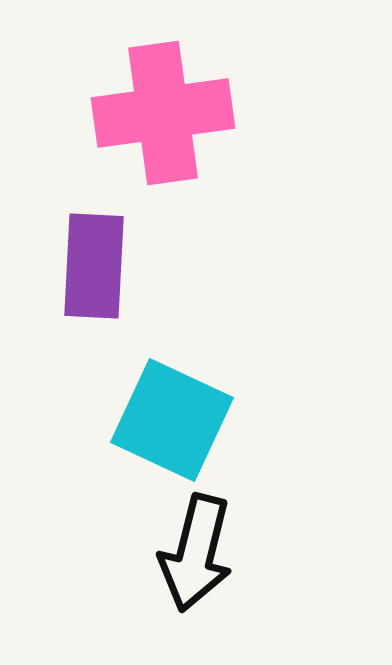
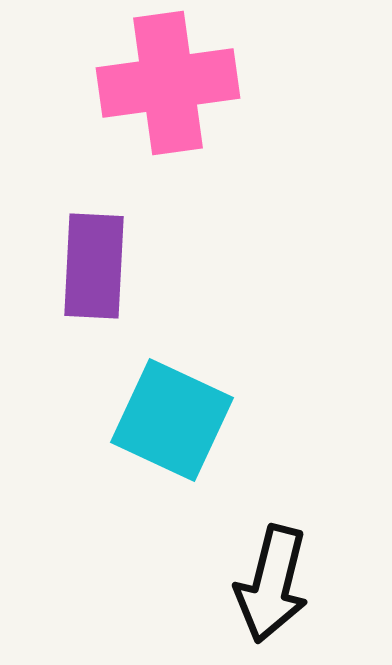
pink cross: moved 5 px right, 30 px up
black arrow: moved 76 px right, 31 px down
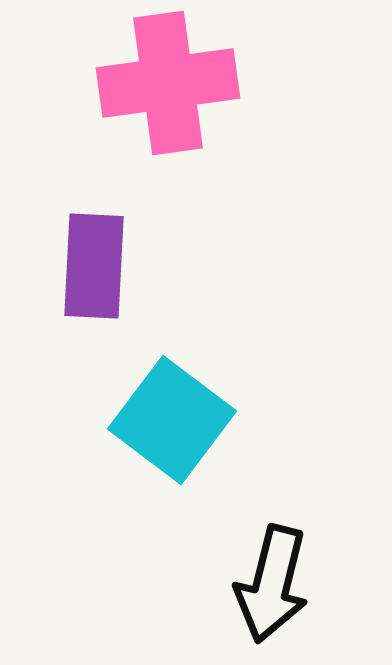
cyan square: rotated 12 degrees clockwise
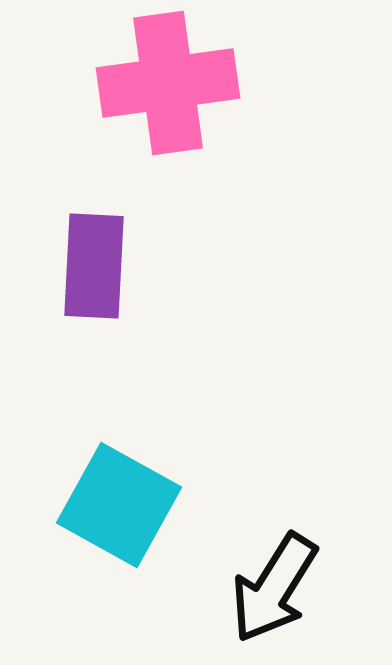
cyan square: moved 53 px left, 85 px down; rotated 8 degrees counterclockwise
black arrow: moved 2 px right, 4 px down; rotated 18 degrees clockwise
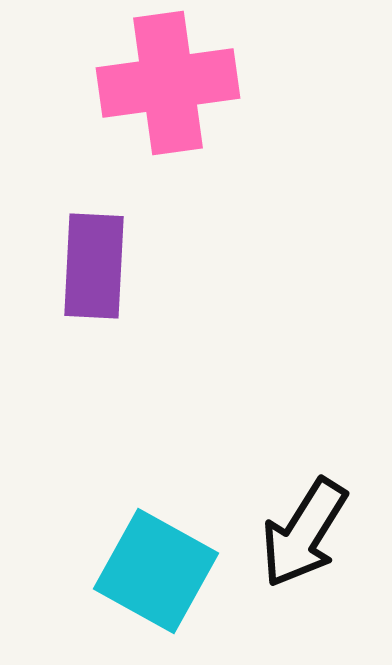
cyan square: moved 37 px right, 66 px down
black arrow: moved 30 px right, 55 px up
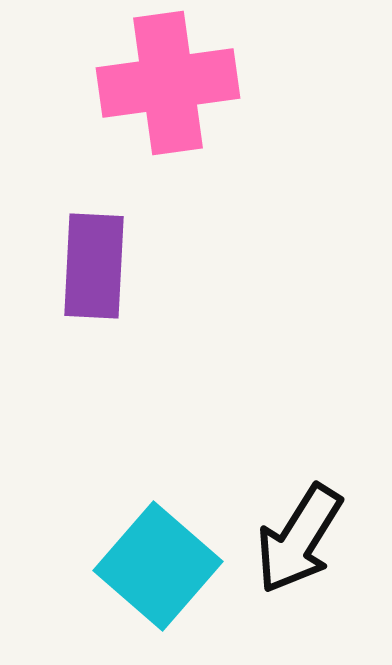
black arrow: moved 5 px left, 6 px down
cyan square: moved 2 px right, 5 px up; rotated 12 degrees clockwise
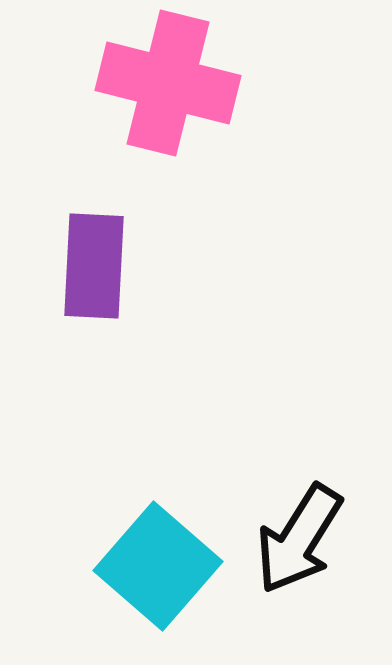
pink cross: rotated 22 degrees clockwise
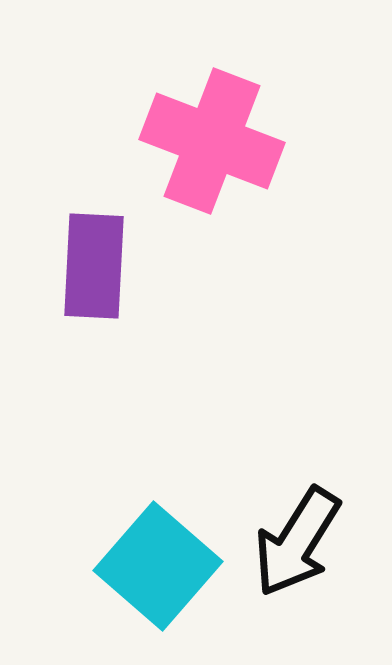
pink cross: moved 44 px right, 58 px down; rotated 7 degrees clockwise
black arrow: moved 2 px left, 3 px down
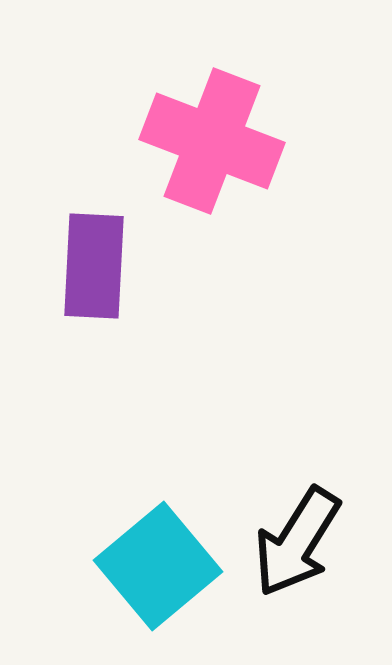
cyan square: rotated 9 degrees clockwise
